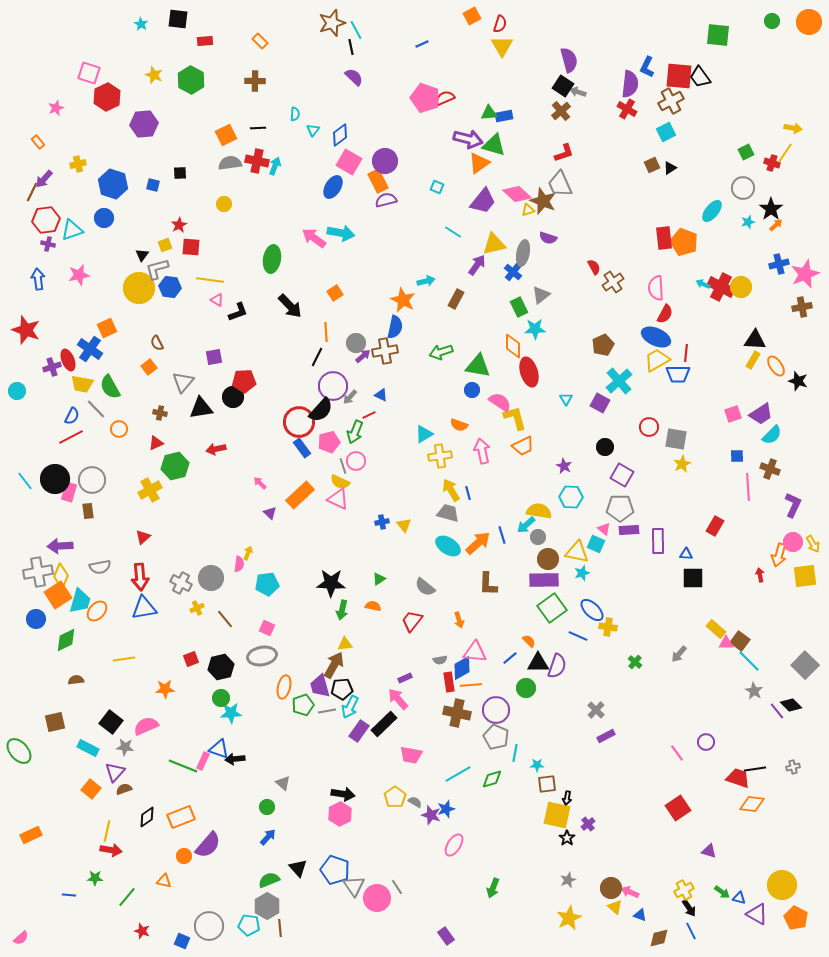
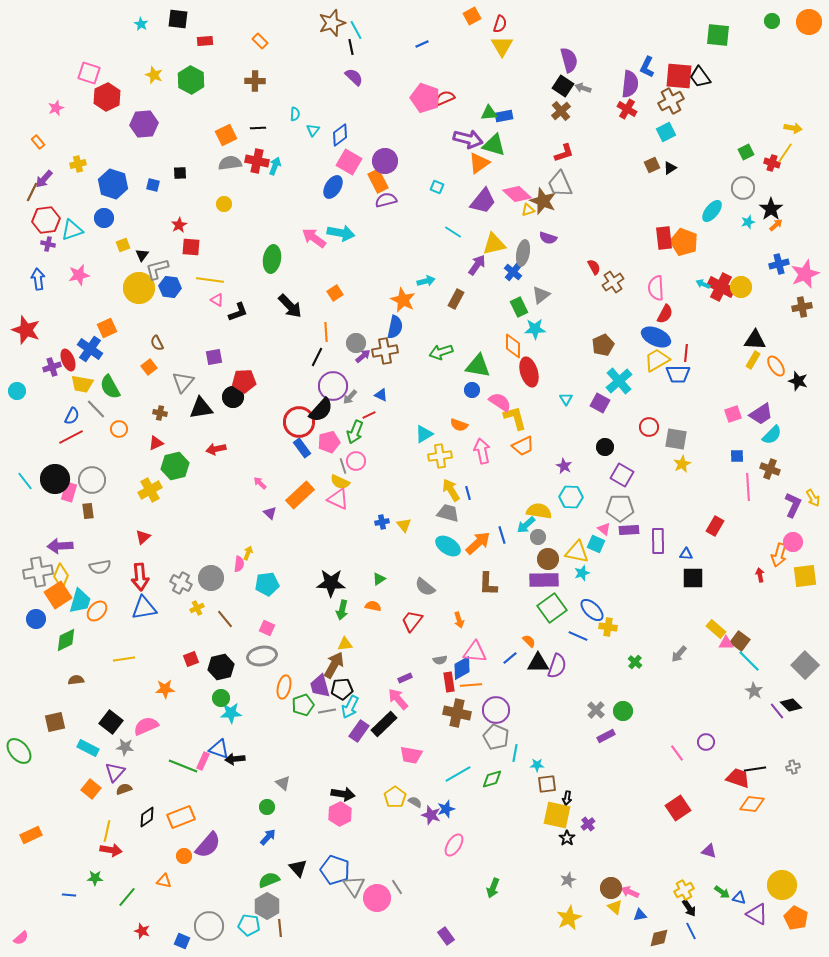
gray arrow at (578, 92): moved 5 px right, 4 px up
yellow square at (165, 245): moved 42 px left
yellow arrow at (813, 544): moved 46 px up
green circle at (526, 688): moved 97 px right, 23 px down
blue triangle at (640, 915): rotated 32 degrees counterclockwise
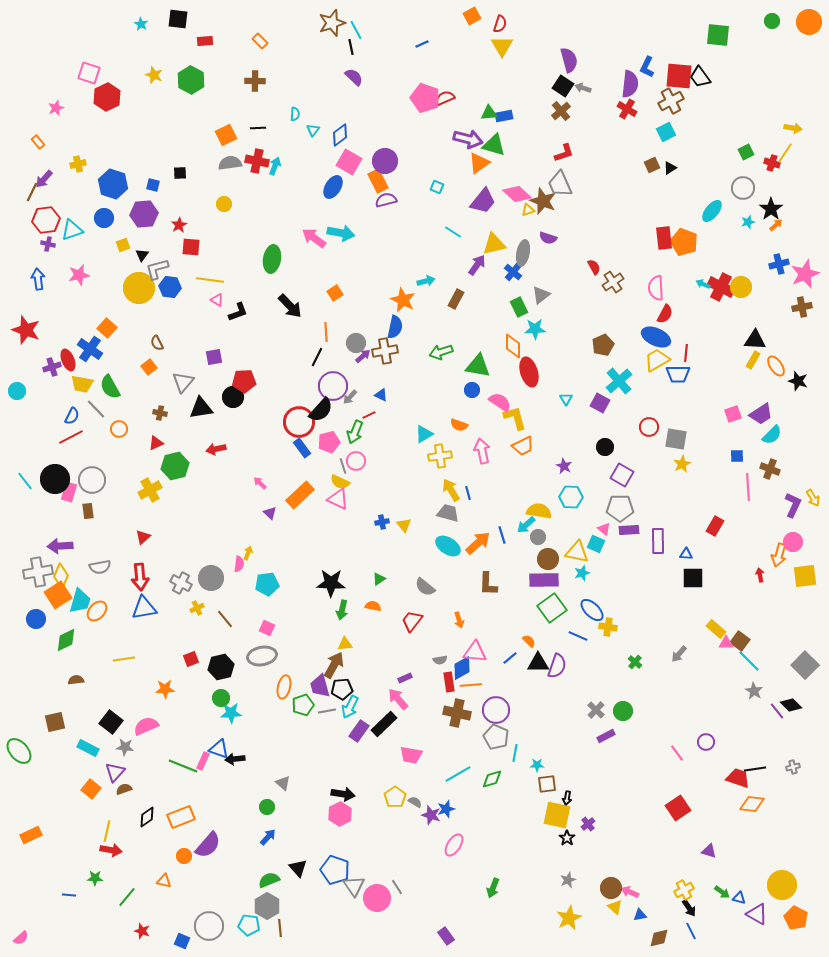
purple hexagon at (144, 124): moved 90 px down
orange square at (107, 328): rotated 24 degrees counterclockwise
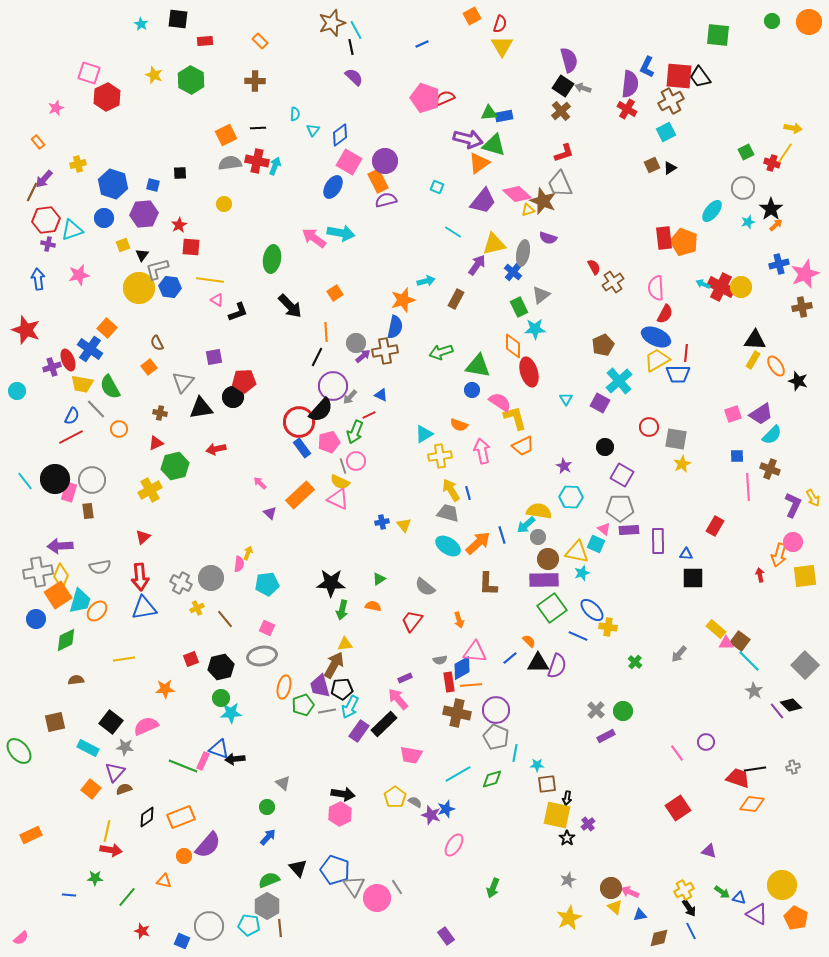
orange star at (403, 300): rotated 30 degrees clockwise
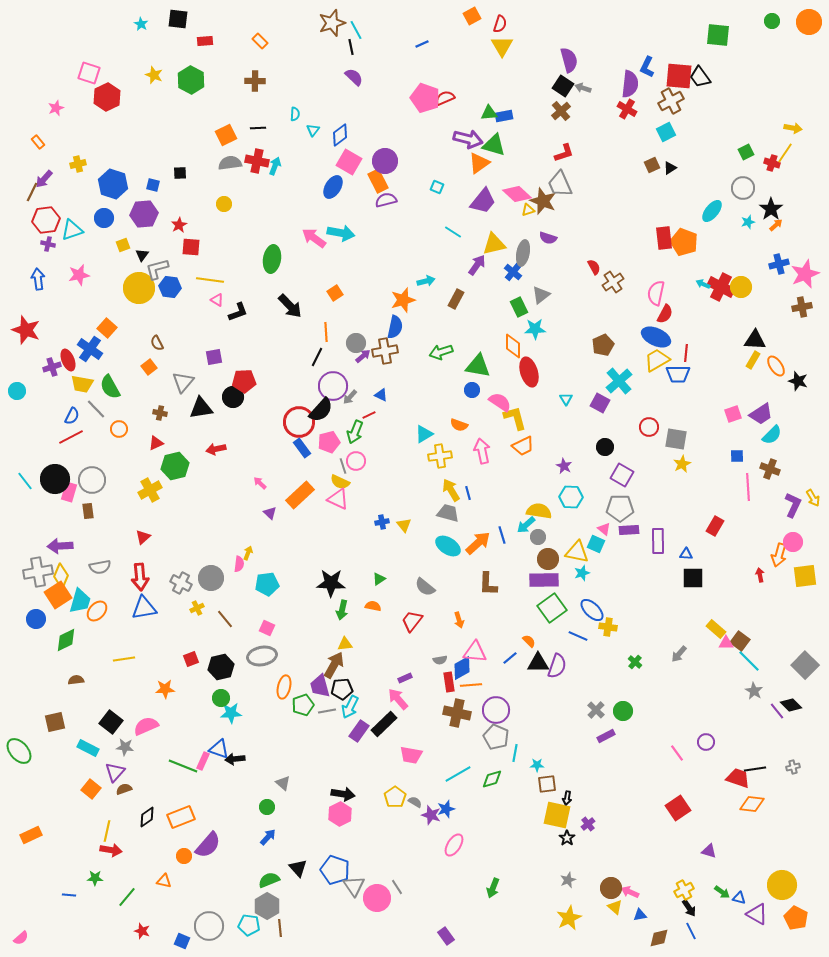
pink semicircle at (656, 288): moved 5 px down; rotated 15 degrees clockwise
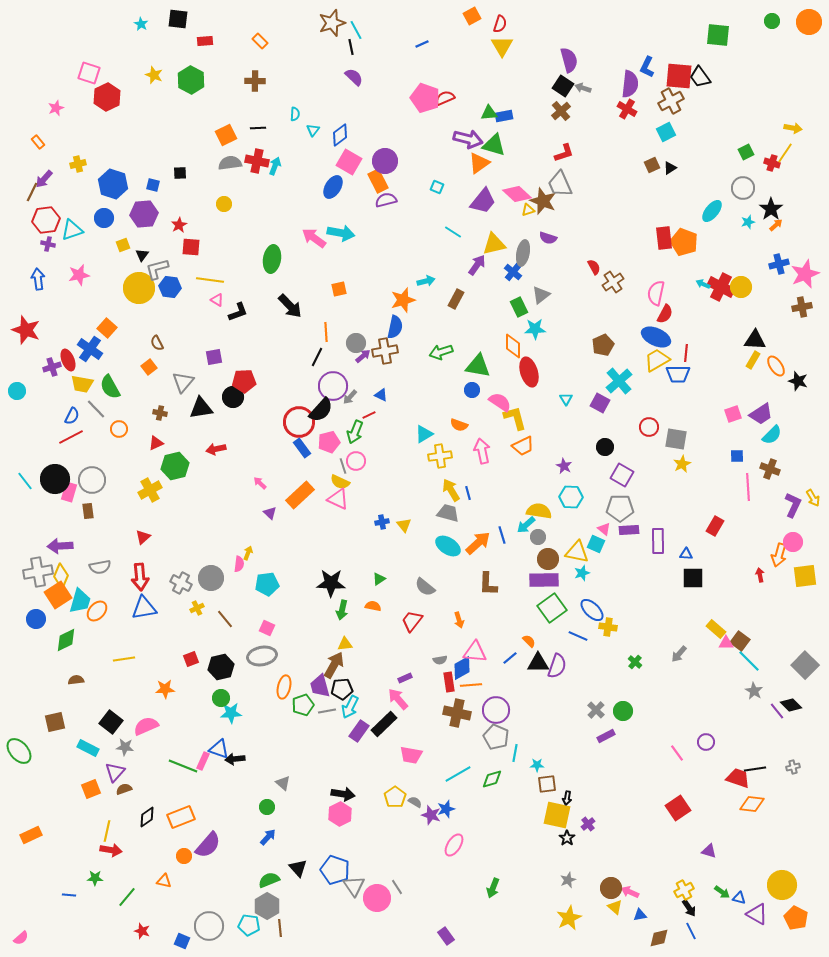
orange square at (335, 293): moved 4 px right, 4 px up; rotated 21 degrees clockwise
orange square at (91, 789): rotated 30 degrees clockwise
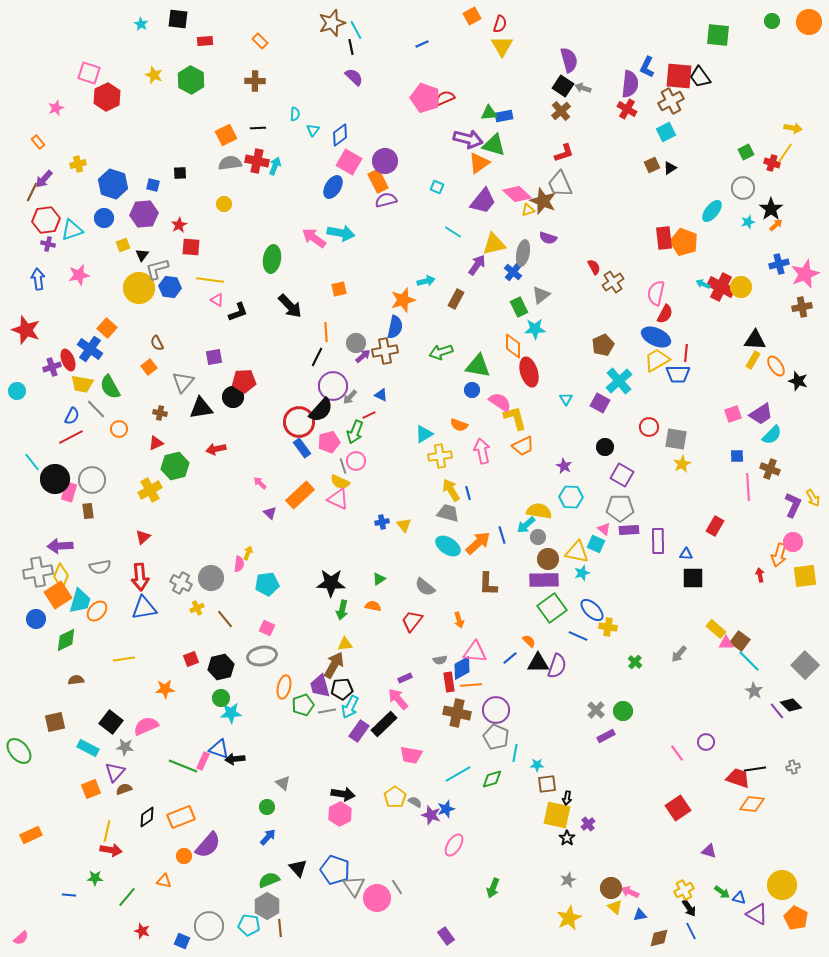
cyan line at (25, 481): moved 7 px right, 19 px up
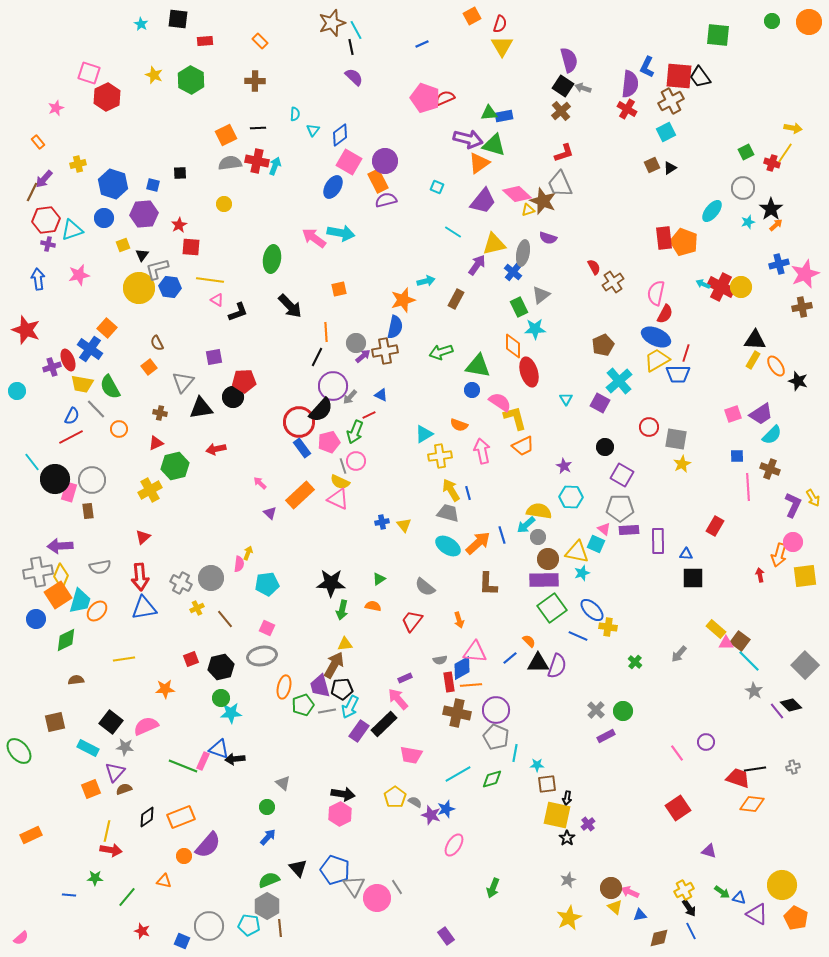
red line at (686, 353): rotated 12 degrees clockwise
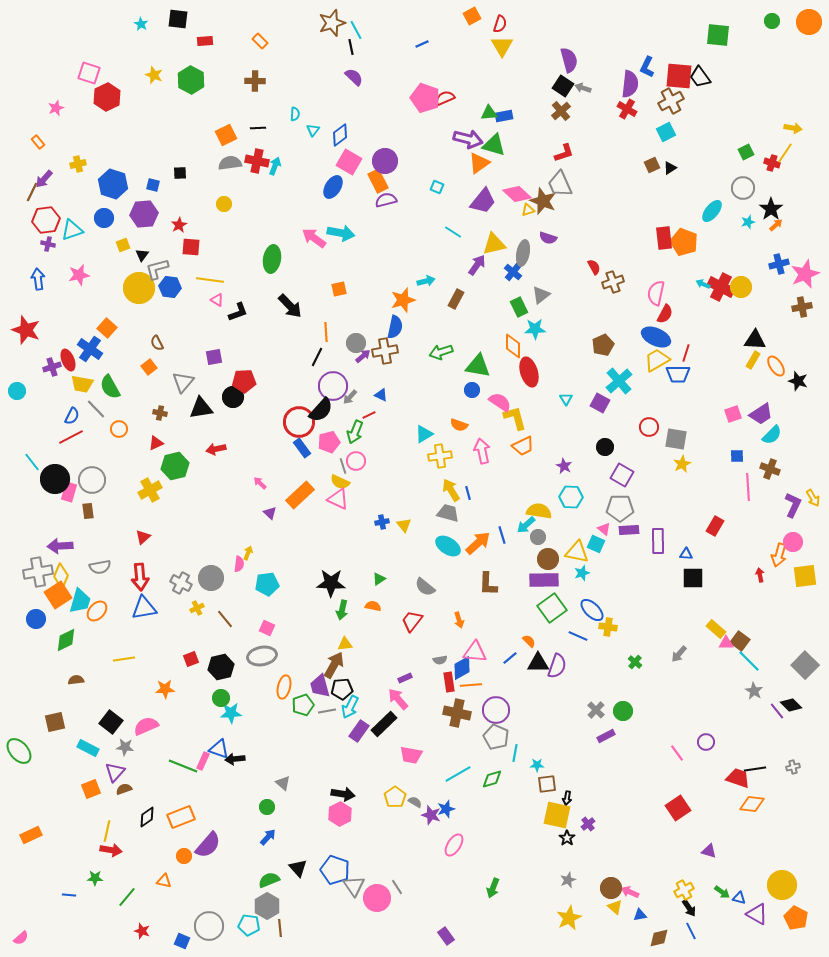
brown cross at (613, 282): rotated 15 degrees clockwise
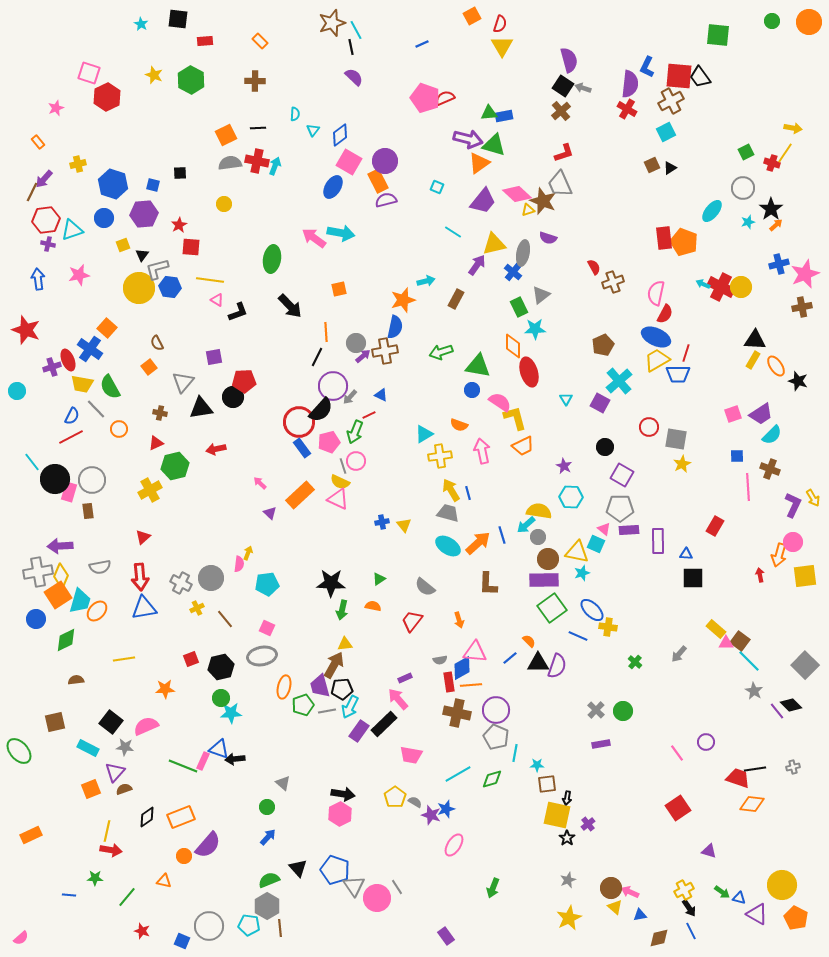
purple rectangle at (606, 736): moved 5 px left, 8 px down; rotated 18 degrees clockwise
